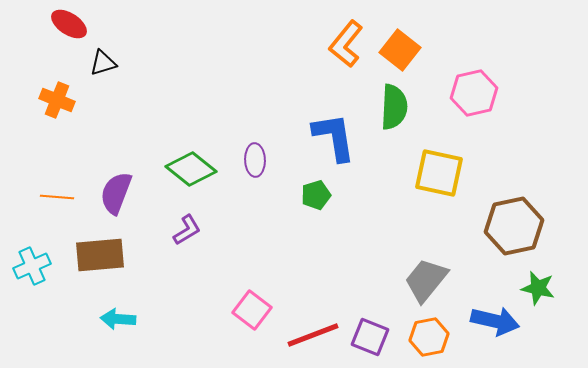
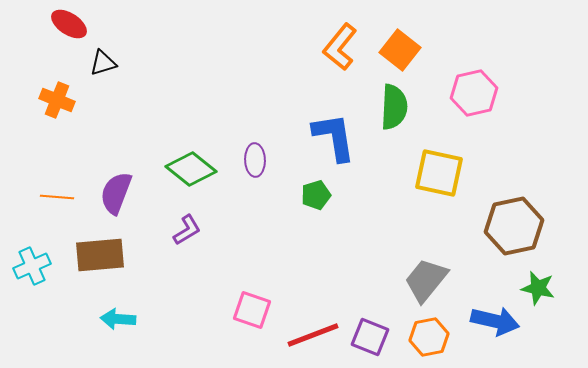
orange L-shape: moved 6 px left, 3 px down
pink square: rotated 18 degrees counterclockwise
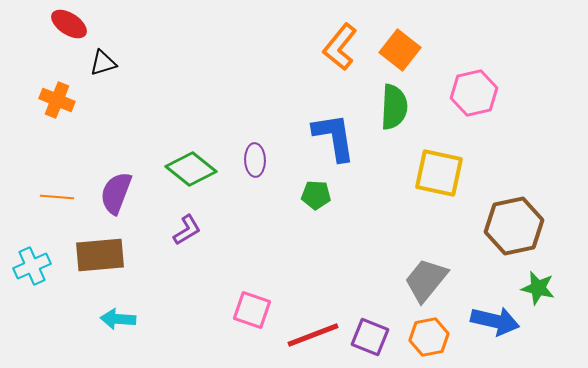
green pentagon: rotated 20 degrees clockwise
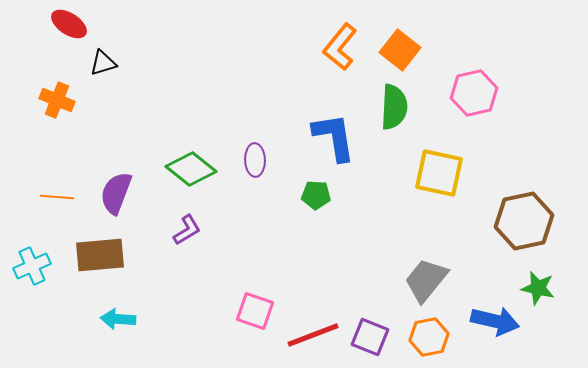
brown hexagon: moved 10 px right, 5 px up
pink square: moved 3 px right, 1 px down
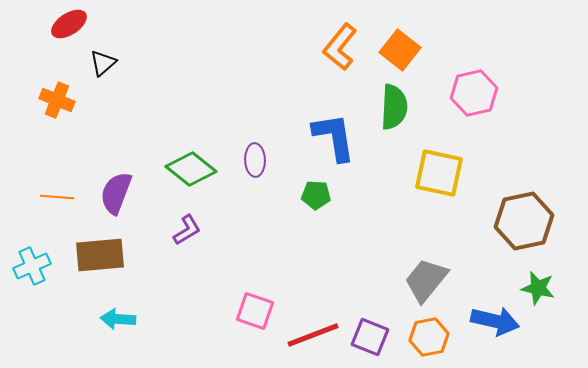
red ellipse: rotated 66 degrees counterclockwise
black triangle: rotated 24 degrees counterclockwise
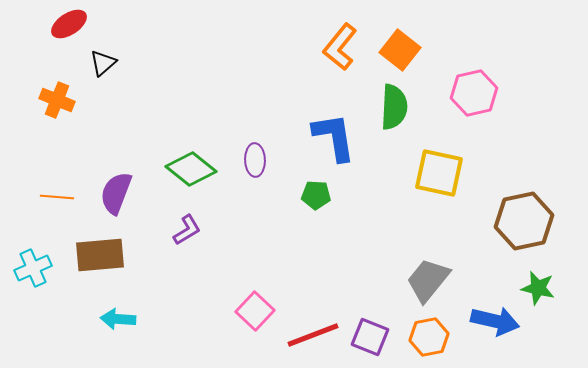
cyan cross: moved 1 px right, 2 px down
gray trapezoid: moved 2 px right
pink square: rotated 24 degrees clockwise
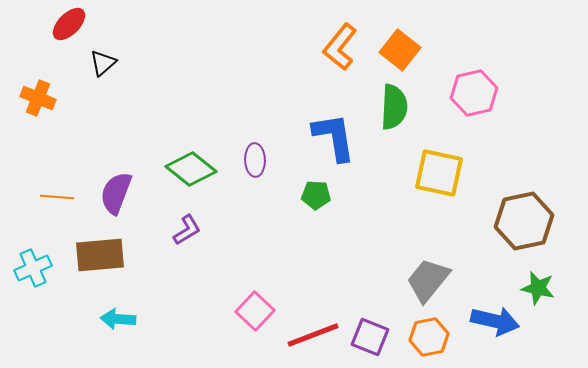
red ellipse: rotated 12 degrees counterclockwise
orange cross: moved 19 px left, 2 px up
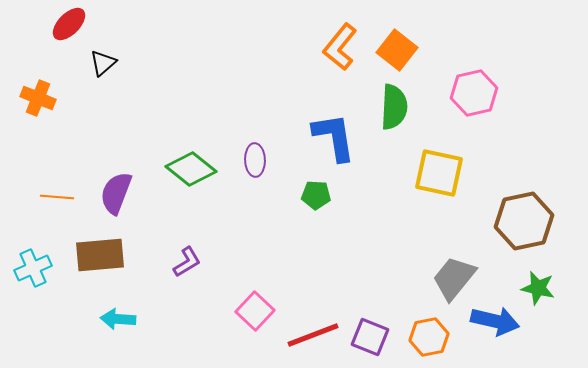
orange square: moved 3 px left
purple L-shape: moved 32 px down
gray trapezoid: moved 26 px right, 2 px up
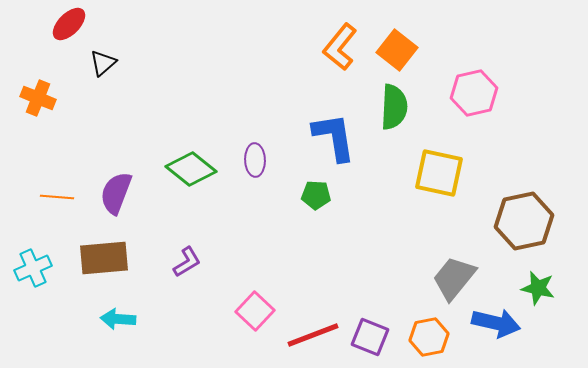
brown rectangle: moved 4 px right, 3 px down
blue arrow: moved 1 px right, 2 px down
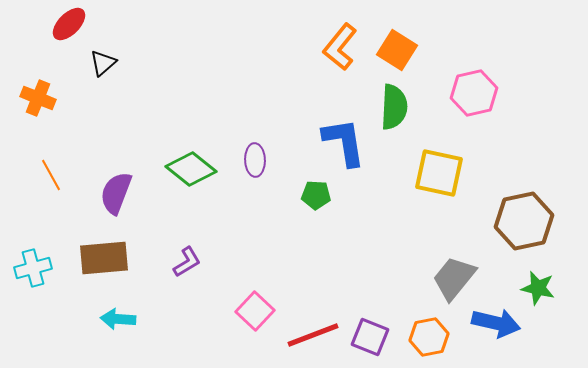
orange square: rotated 6 degrees counterclockwise
blue L-shape: moved 10 px right, 5 px down
orange line: moved 6 px left, 22 px up; rotated 56 degrees clockwise
cyan cross: rotated 9 degrees clockwise
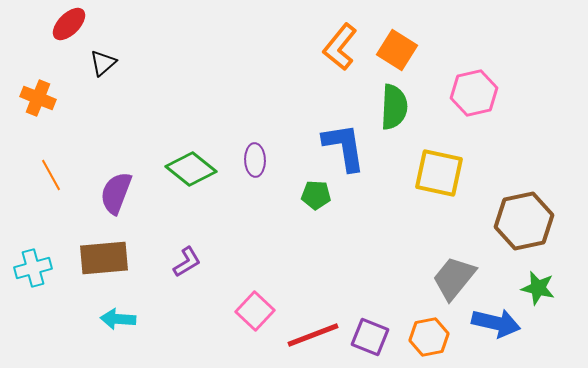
blue L-shape: moved 5 px down
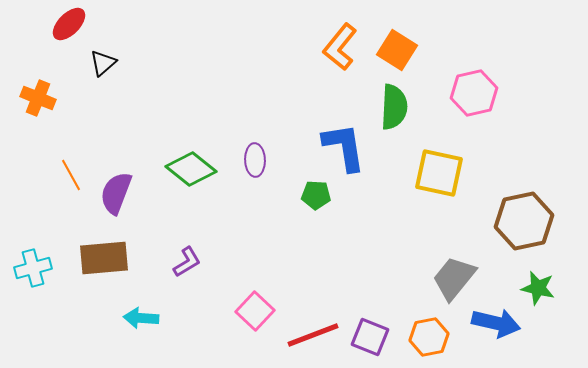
orange line: moved 20 px right
cyan arrow: moved 23 px right, 1 px up
